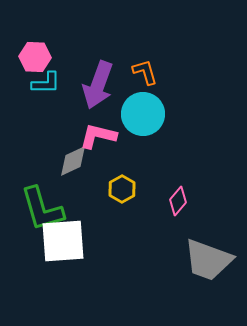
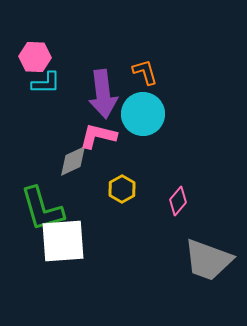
purple arrow: moved 5 px right, 9 px down; rotated 27 degrees counterclockwise
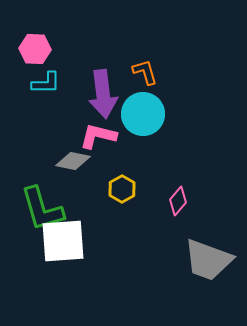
pink hexagon: moved 8 px up
gray diamond: rotated 36 degrees clockwise
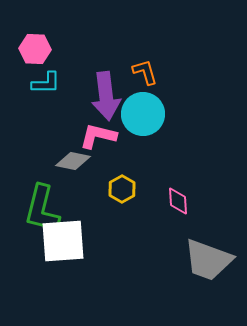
purple arrow: moved 3 px right, 2 px down
pink diamond: rotated 44 degrees counterclockwise
green L-shape: rotated 30 degrees clockwise
